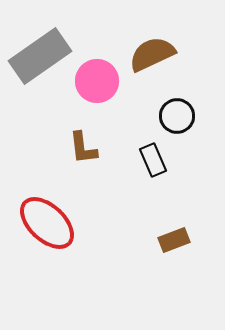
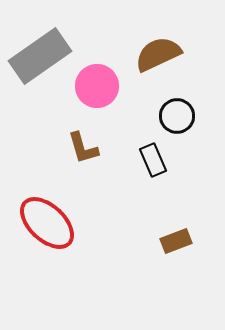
brown semicircle: moved 6 px right
pink circle: moved 5 px down
brown L-shape: rotated 9 degrees counterclockwise
brown rectangle: moved 2 px right, 1 px down
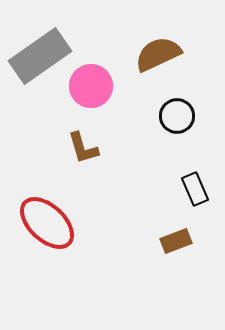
pink circle: moved 6 px left
black rectangle: moved 42 px right, 29 px down
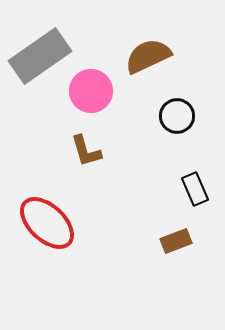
brown semicircle: moved 10 px left, 2 px down
pink circle: moved 5 px down
brown L-shape: moved 3 px right, 3 px down
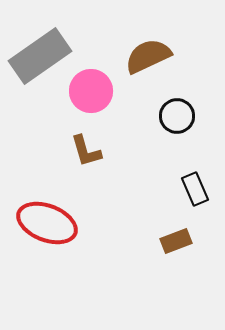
red ellipse: rotated 22 degrees counterclockwise
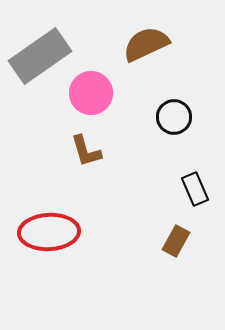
brown semicircle: moved 2 px left, 12 px up
pink circle: moved 2 px down
black circle: moved 3 px left, 1 px down
red ellipse: moved 2 px right, 9 px down; rotated 24 degrees counterclockwise
brown rectangle: rotated 40 degrees counterclockwise
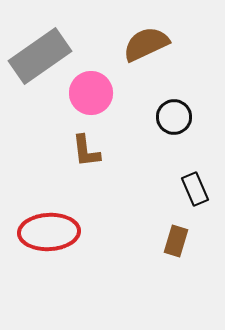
brown L-shape: rotated 9 degrees clockwise
brown rectangle: rotated 12 degrees counterclockwise
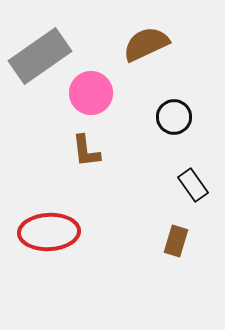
black rectangle: moved 2 px left, 4 px up; rotated 12 degrees counterclockwise
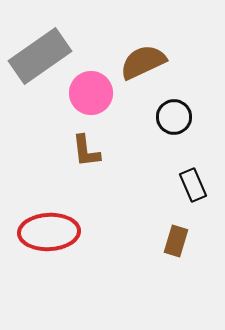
brown semicircle: moved 3 px left, 18 px down
black rectangle: rotated 12 degrees clockwise
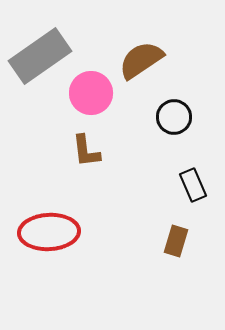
brown semicircle: moved 2 px left, 2 px up; rotated 9 degrees counterclockwise
